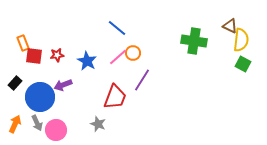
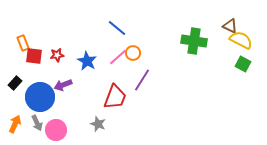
yellow semicircle: rotated 70 degrees counterclockwise
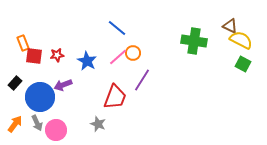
orange arrow: rotated 12 degrees clockwise
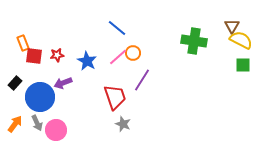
brown triangle: moved 2 px right; rotated 35 degrees clockwise
green square: moved 1 px down; rotated 28 degrees counterclockwise
purple arrow: moved 2 px up
red trapezoid: rotated 40 degrees counterclockwise
gray star: moved 25 px right
